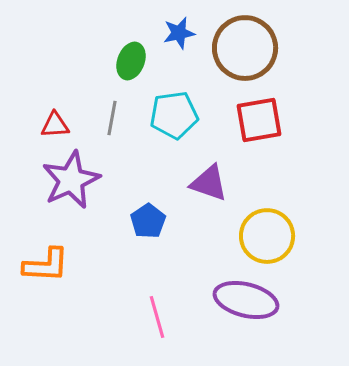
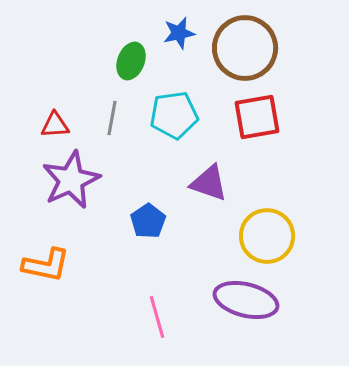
red square: moved 2 px left, 3 px up
orange L-shape: rotated 9 degrees clockwise
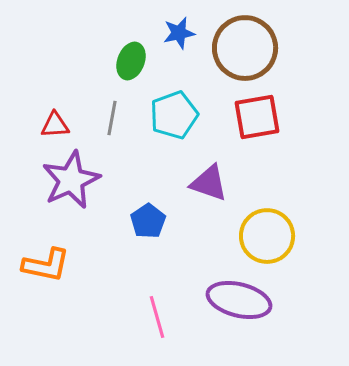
cyan pentagon: rotated 12 degrees counterclockwise
purple ellipse: moved 7 px left
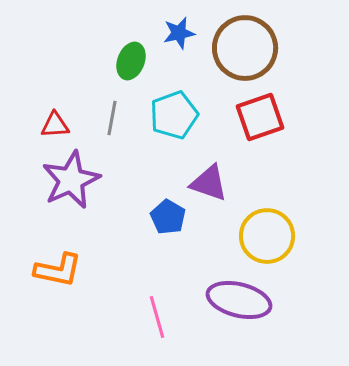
red square: moved 3 px right; rotated 9 degrees counterclockwise
blue pentagon: moved 20 px right, 4 px up; rotated 8 degrees counterclockwise
orange L-shape: moved 12 px right, 5 px down
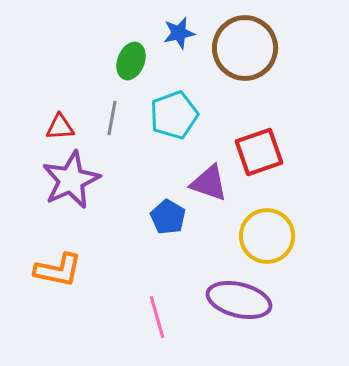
red square: moved 1 px left, 35 px down
red triangle: moved 5 px right, 2 px down
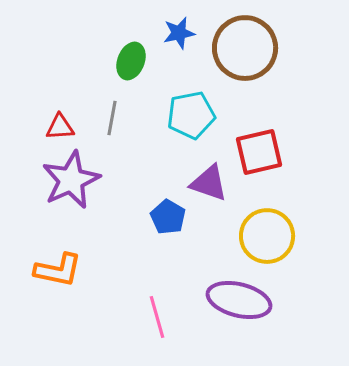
cyan pentagon: moved 17 px right; rotated 9 degrees clockwise
red square: rotated 6 degrees clockwise
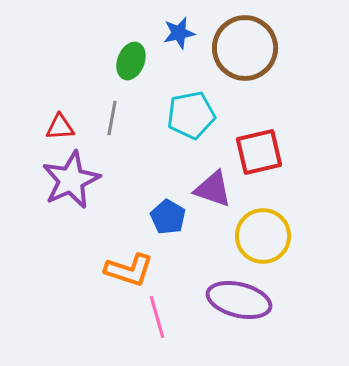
purple triangle: moved 4 px right, 6 px down
yellow circle: moved 4 px left
orange L-shape: moved 71 px right; rotated 6 degrees clockwise
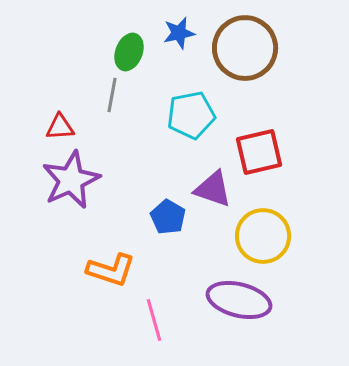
green ellipse: moved 2 px left, 9 px up
gray line: moved 23 px up
orange L-shape: moved 18 px left
pink line: moved 3 px left, 3 px down
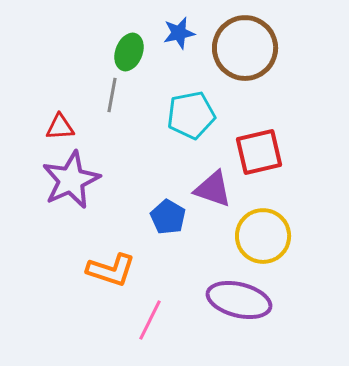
pink line: moved 4 px left; rotated 42 degrees clockwise
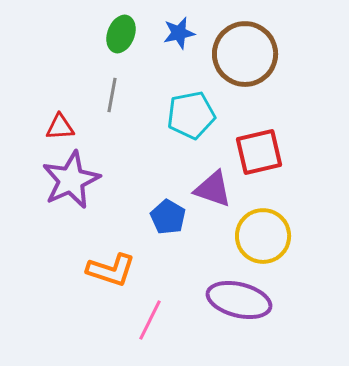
brown circle: moved 6 px down
green ellipse: moved 8 px left, 18 px up
